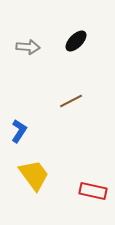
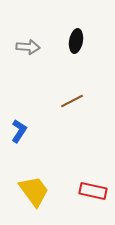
black ellipse: rotated 35 degrees counterclockwise
brown line: moved 1 px right
yellow trapezoid: moved 16 px down
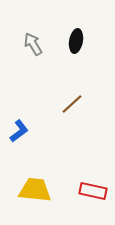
gray arrow: moved 5 px right, 3 px up; rotated 125 degrees counterclockwise
brown line: moved 3 px down; rotated 15 degrees counterclockwise
blue L-shape: rotated 20 degrees clockwise
yellow trapezoid: moved 1 px right, 1 px up; rotated 48 degrees counterclockwise
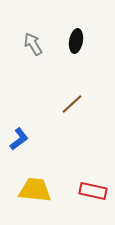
blue L-shape: moved 8 px down
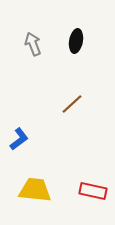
gray arrow: rotated 10 degrees clockwise
